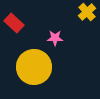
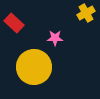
yellow cross: moved 1 px left, 1 px down; rotated 12 degrees clockwise
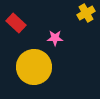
red rectangle: moved 2 px right
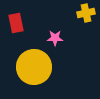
yellow cross: rotated 18 degrees clockwise
red rectangle: rotated 36 degrees clockwise
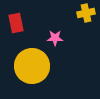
yellow circle: moved 2 px left, 1 px up
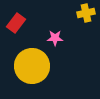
red rectangle: rotated 48 degrees clockwise
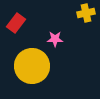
pink star: moved 1 px down
